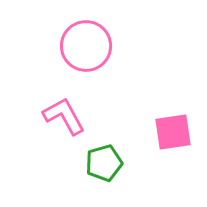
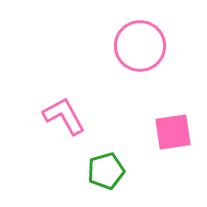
pink circle: moved 54 px right
green pentagon: moved 2 px right, 8 px down
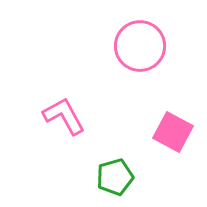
pink square: rotated 36 degrees clockwise
green pentagon: moved 9 px right, 6 px down
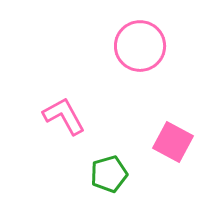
pink square: moved 10 px down
green pentagon: moved 6 px left, 3 px up
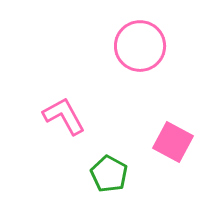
green pentagon: rotated 27 degrees counterclockwise
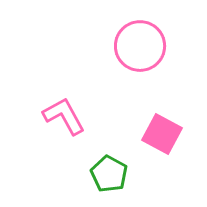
pink square: moved 11 px left, 8 px up
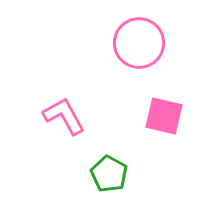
pink circle: moved 1 px left, 3 px up
pink square: moved 2 px right, 18 px up; rotated 15 degrees counterclockwise
